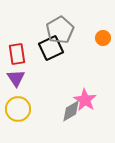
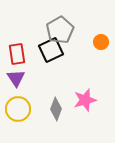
orange circle: moved 2 px left, 4 px down
black square: moved 2 px down
pink star: rotated 25 degrees clockwise
gray diamond: moved 15 px left, 2 px up; rotated 40 degrees counterclockwise
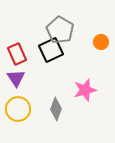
gray pentagon: rotated 12 degrees counterclockwise
red rectangle: rotated 15 degrees counterclockwise
pink star: moved 10 px up
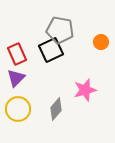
gray pentagon: rotated 20 degrees counterclockwise
purple triangle: rotated 18 degrees clockwise
gray diamond: rotated 20 degrees clockwise
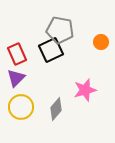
yellow circle: moved 3 px right, 2 px up
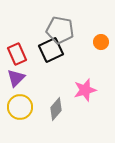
yellow circle: moved 1 px left
